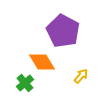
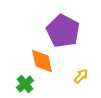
orange diamond: moved 1 px up; rotated 20 degrees clockwise
green cross: moved 1 px down
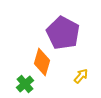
purple pentagon: moved 2 px down
orange diamond: moved 1 px down; rotated 28 degrees clockwise
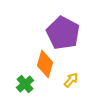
orange diamond: moved 3 px right, 2 px down
yellow arrow: moved 10 px left, 4 px down
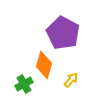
orange diamond: moved 1 px left, 1 px down
green cross: moved 1 px left; rotated 12 degrees clockwise
